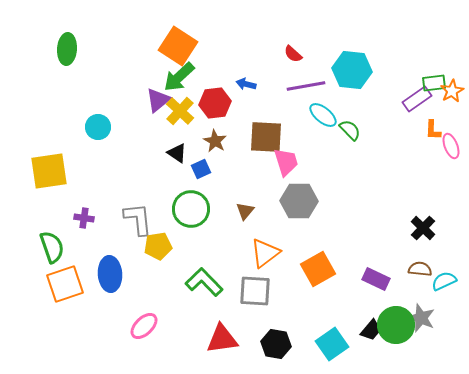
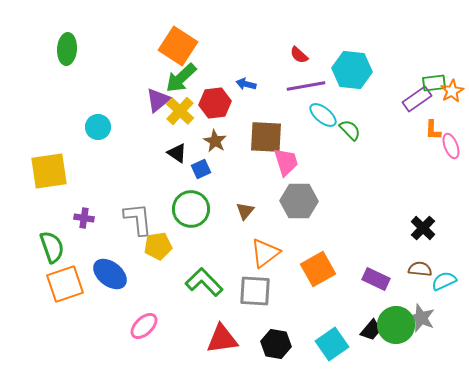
red semicircle at (293, 54): moved 6 px right, 1 px down
green arrow at (179, 77): moved 2 px right, 1 px down
blue ellipse at (110, 274): rotated 48 degrees counterclockwise
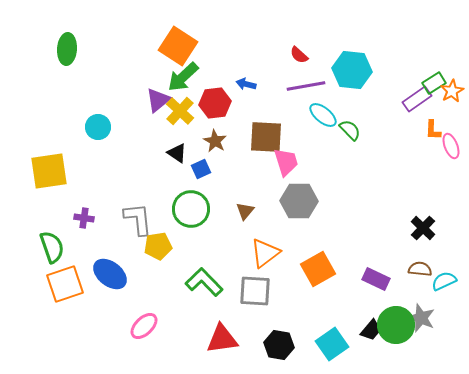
green arrow at (181, 78): moved 2 px right, 1 px up
green rectangle at (434, 83): rotated 25 degrees counterclockwise
black hexagon at (276, 344): moved 3 px right, 1 px down
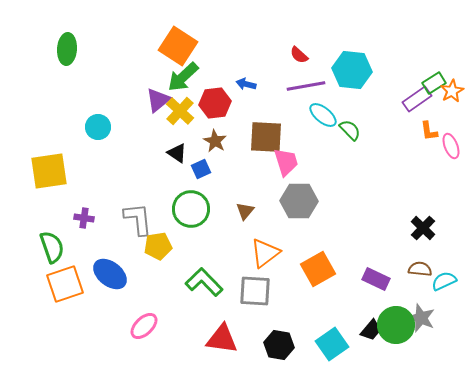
orange L-shape at (433, 130): moved 4 px left, 1 px down; rotated 10 degrees counterclockwise
red triangle at (222, 339): rotated 16 degrees clockwise
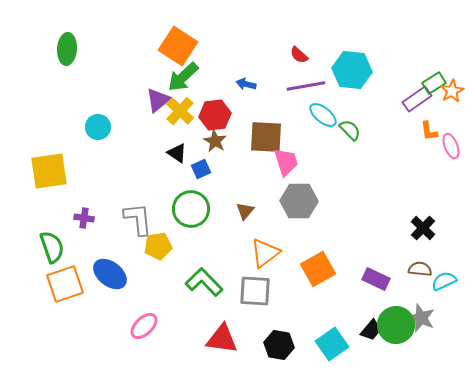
red hexagon at (215, 103): moved 12 px down
